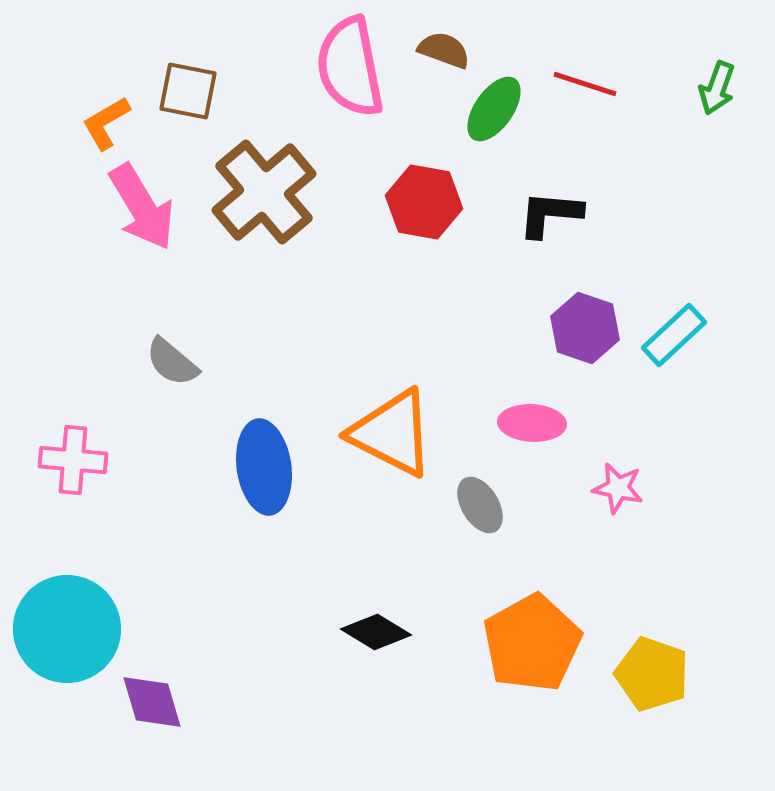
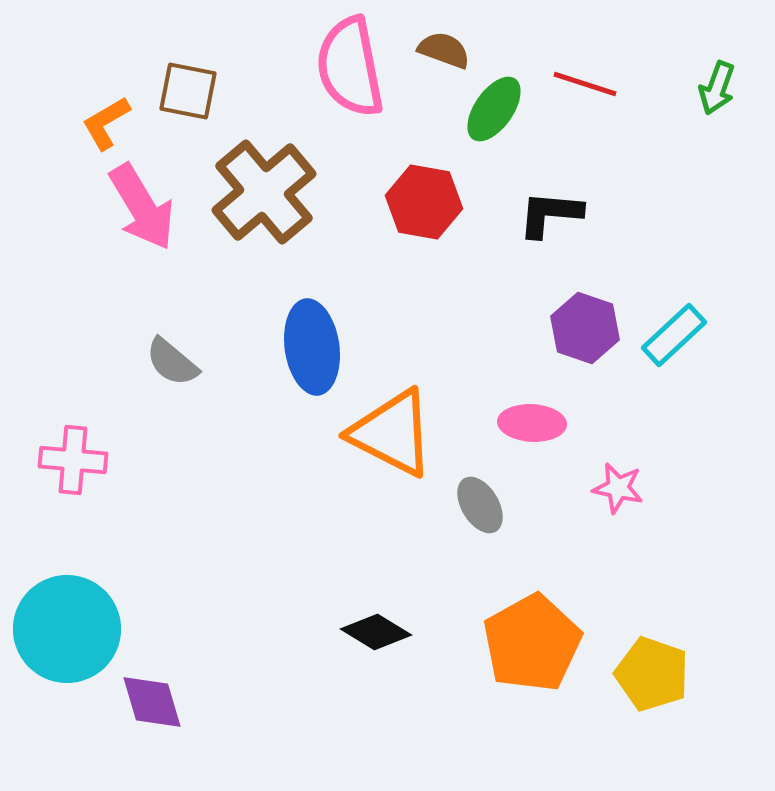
blue ellipse: moved 48 px right, 120 px up
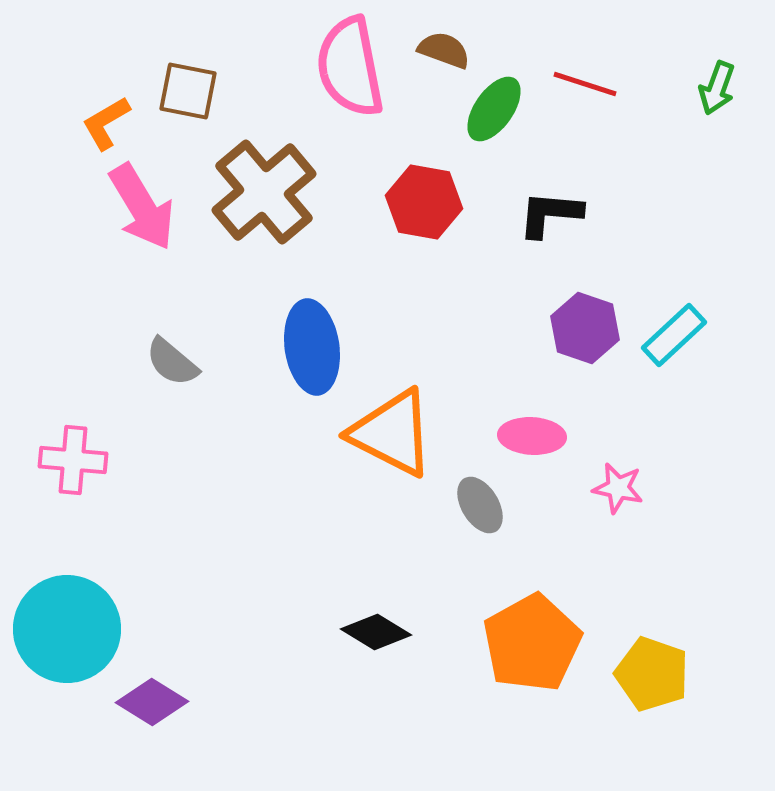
pink ellipse: moved 13 px down
purple diamond: rotated 42 degrees counterclockwise
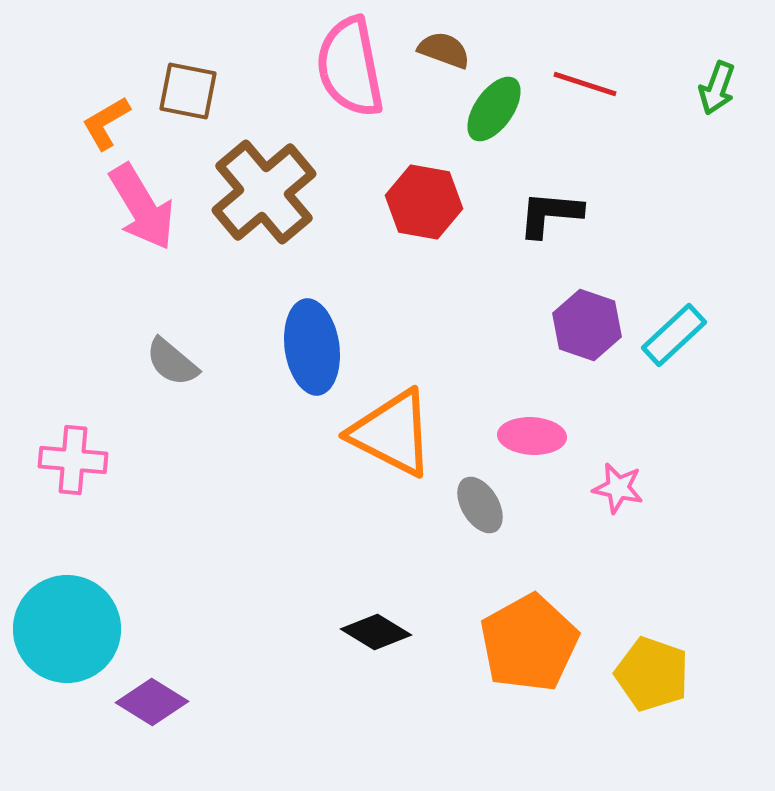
purple hexagon: moved 2 px right, 3 px up
orange pentagon: moved 3 px left
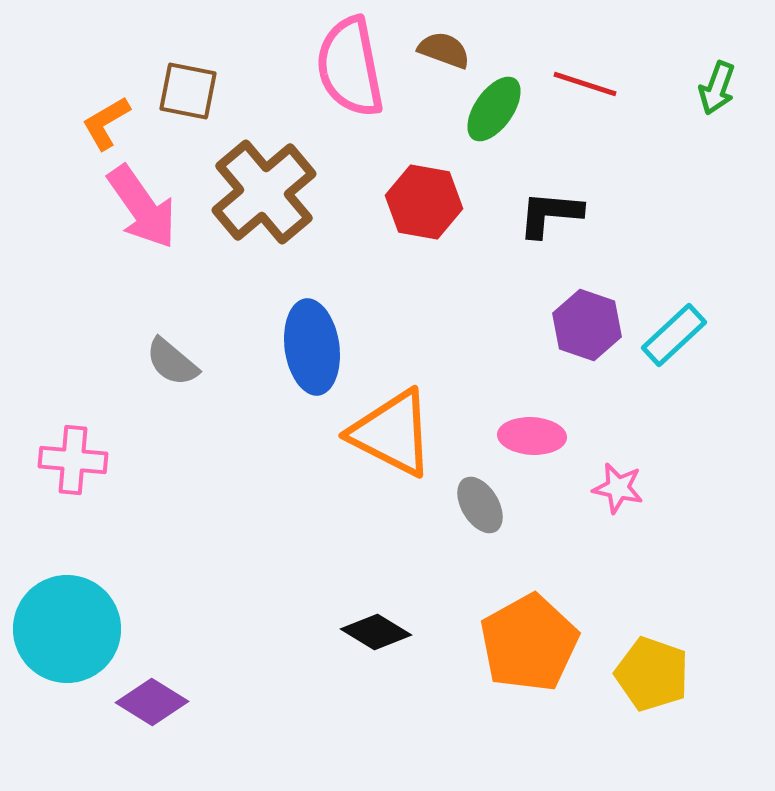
pink arrow: rotated 4 degrees counterclockwise
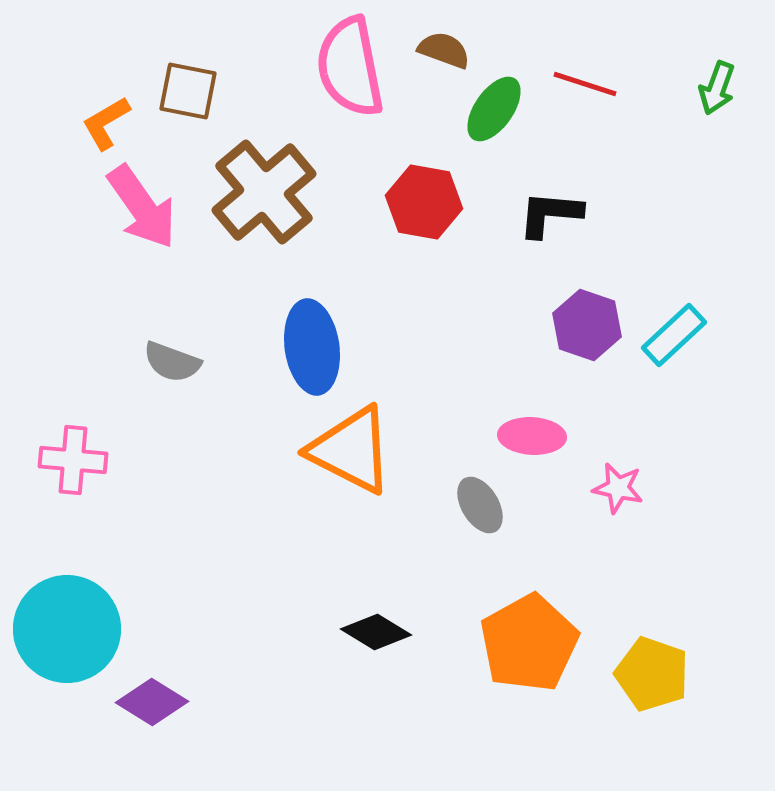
gray semicircle: rotated 20 degrees counterclockwise
orange triangle: moved 41 px left, 17 px down
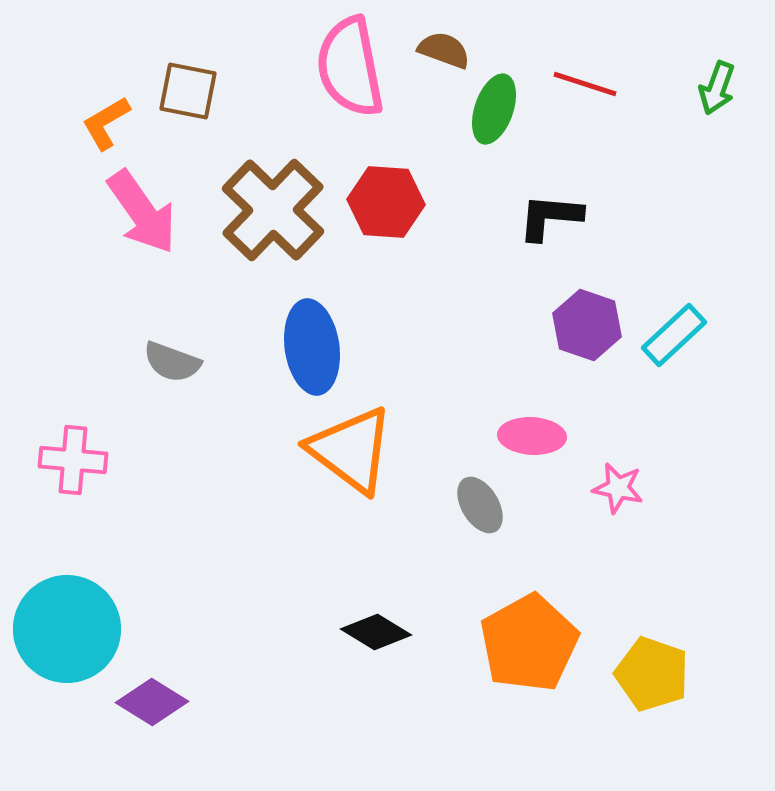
green ellipse: rotated 16 degrees counterclockwise
brown cross: moved 9 px right, 18 px down; rotated 6 degrees counterclockwise
red hexagon: moved 38 px left; rotated 6 degrees counterclockwise
pink arrow: moved 5 px down
black L-shape: moved 3 px down
orange triangle: rotated 10 degrees clockwise
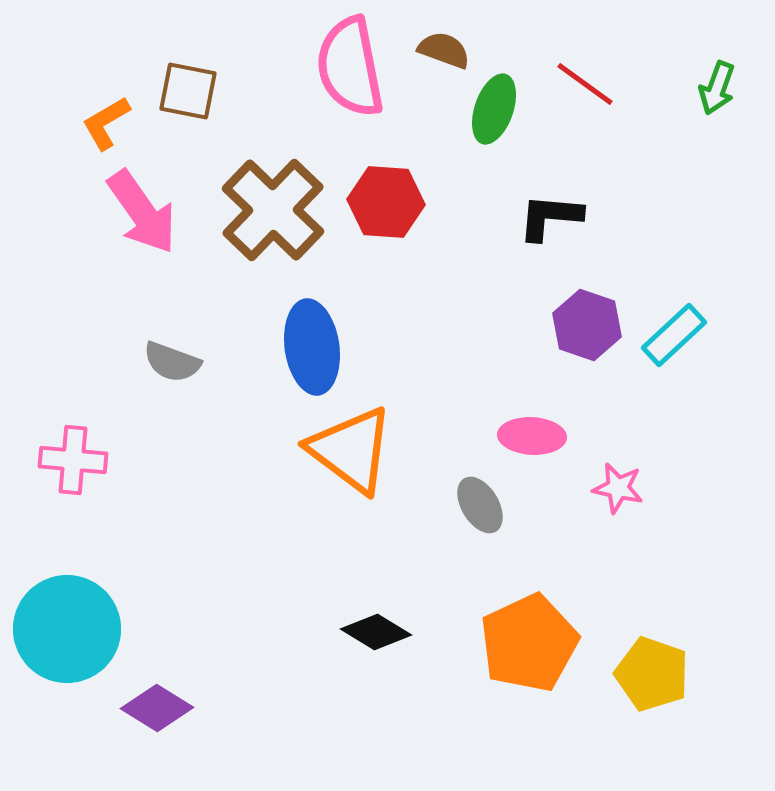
red line: rotated 18 degrees clockwise
orange pentagon: rotated 4 degrees clockwise
purple diamond: moved 5 px right, 6 px down
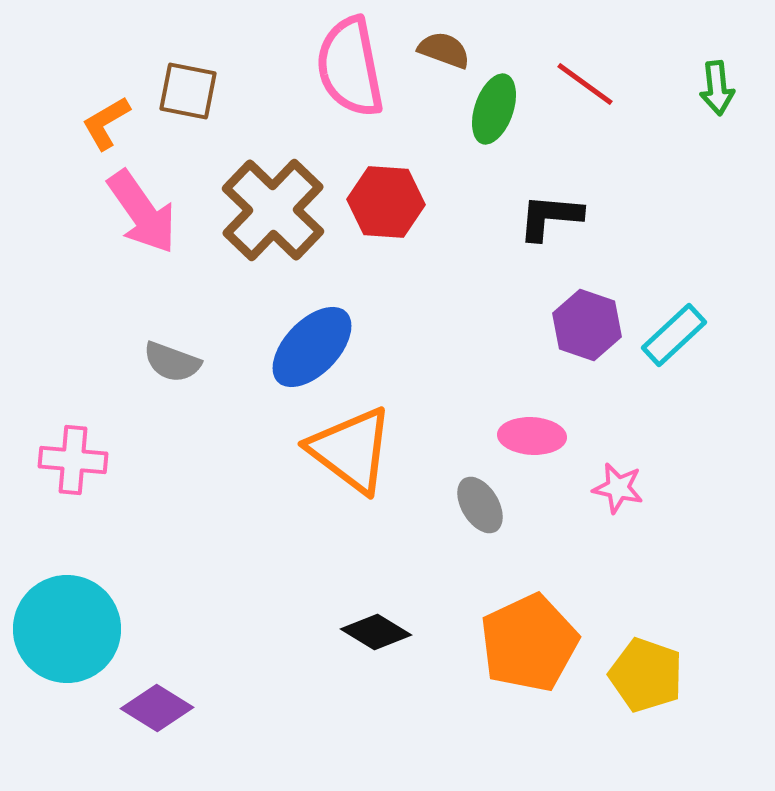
green arrow: rotated 26 degrees counterclockwise
blue ellipse: rotated 52 degrees clockwise
yellow pentagon: moved 6 px left, 1 px down
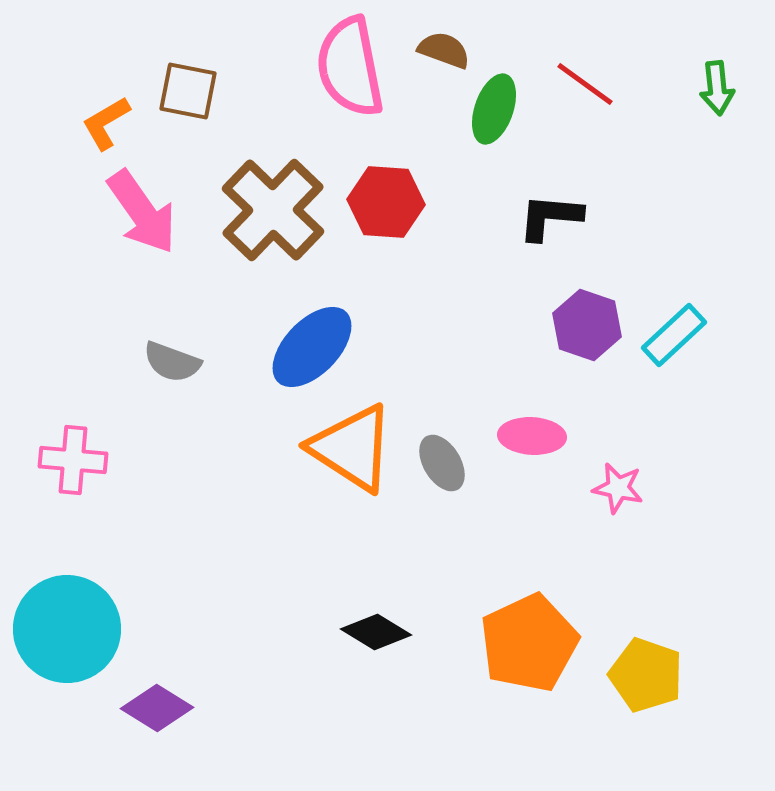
orange triangle: moved 1 px right, 2 px up; rotated 4 degrees counterclockwise
gray ellipse: moved 38 px left, 42 px up
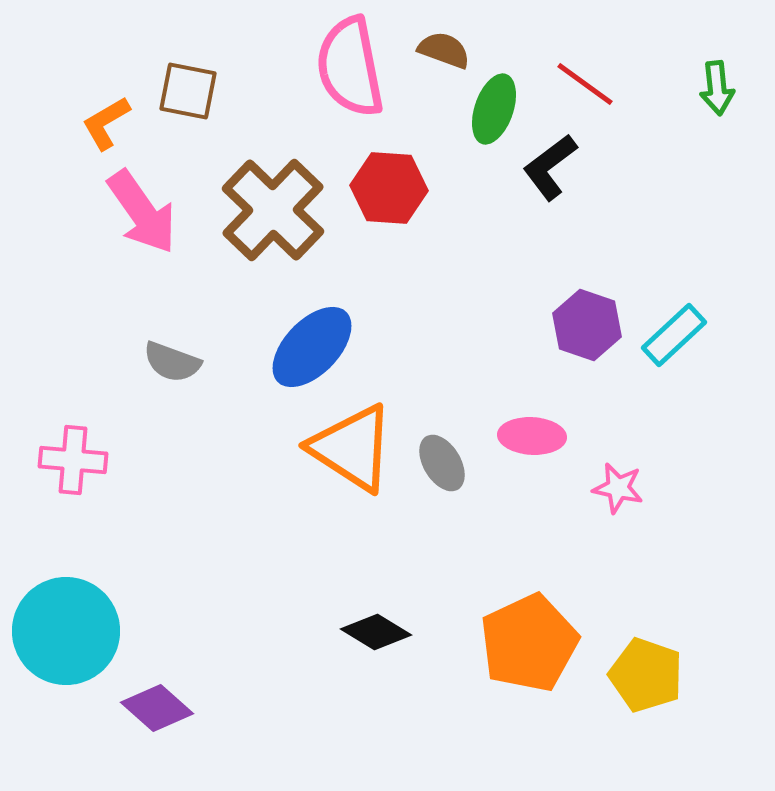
red hexagon: moved 3 px right, 14 px up
black L-shape: moved 50 px up; rotated 42 degrees counterclockwise
cyan circle: moved 1 px left, 2 px down
purple diamond: rotated 10 degrees clockwise
